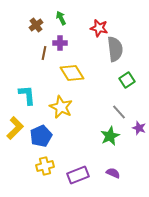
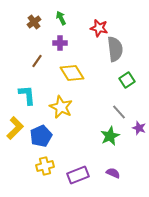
brown cross: moved 2 px left, 3 px up
brown line: moved 7 px left, 8 px down; rotated 24 degrees clockwise
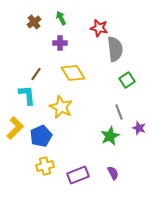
brown line: moved 1 px left, 13 px down
yellow diamond: moved 1 px right
gray line: rotated 21 degrees clockwise
purple semicircle: rotated 40 degrees clockwise
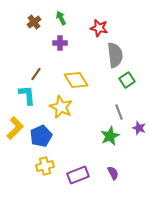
gray semicircle: moved 6 px down
yellow diamond: moved 3 px right, 7 px down
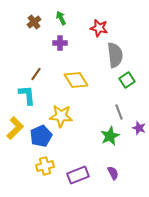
yellow star: moved 9 px down; rotated 20 degrees counterclockwise
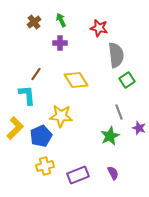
green arrow: moved 2 px down
gray semicircle: moved 1 px right
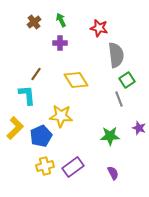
gray line: moved 13 px up
green star: rotated 24 degrees clockwise
purple rectangle: moved 5 px left, 8 px up; rotated 15 degrees counterclockwise
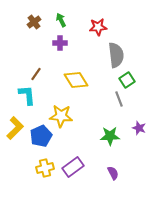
red star: moved 1 px left, 1 px up; rotated 18 degrees counterclockwise
yellow cross: moved 2 px down
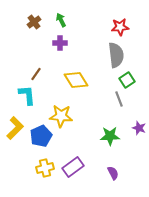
red star: moved 22 px right
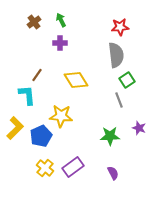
brown line: moved 1 px right, 1 px down
gray line: moved 1 px down
yellow cross: rotated 36 degrees counterclockwise
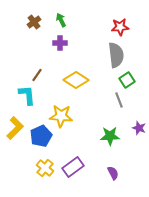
yellow diamond: rotated 25 degrees counterclockwise
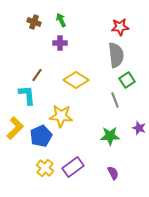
brown cross: rotated 32 degrees counterclockwise
gray line: moved 4 px left
